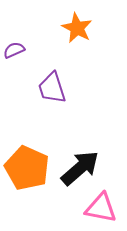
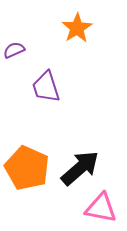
orange star: rotated 12 degrees clockwise
purple trapezoid: moved 6 px left, 1 px up
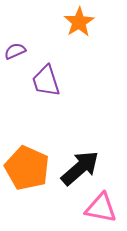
orange star: moved 2 px right, 6 px up
purple semicircle: moved 1 px right, 1 px down
purple trapezoid: moved 6 px up
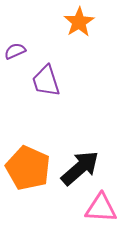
orange pentagon: moved 1 px right
pink triangle: rotated 8 degrees counterclockwise
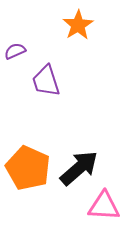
orange star: moved 1 px left, 3 px down
black arrow: moved 1 px left
pink triangle: moved 3 px right, 2 px up
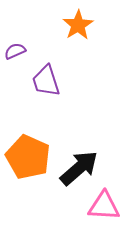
orange pentagon: moved 11 px up
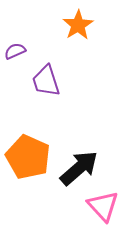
pink triangle: moved 1 px left; rotated 44 degrees clockwise
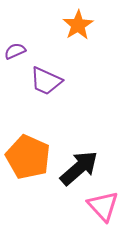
purple trapezoid: rotated 48 degrees counterclockwise
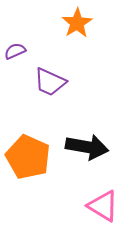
orange star: moved 1 px left, 2 px up
purple trapezoid: moved 4 px right, 1 px down
black arrow: moved 8 px right, 21 px up; rotated 51 degrees clockwise
pink triangle: rotated 16 degrees counterclockwise
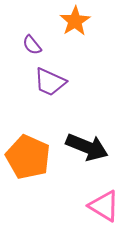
orange star: moved 2 px left, 2 px up
purple semicircle: moved 17 px right, 6 px up; rotated 105 degrees counterclockwise
black arrow: rotated 12 degrees clockwise
pink triangle: moved 1 px right
